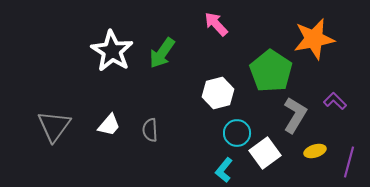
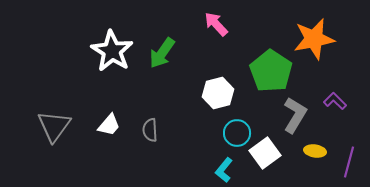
yellow ellipse: rotated 25 degrees clockwise
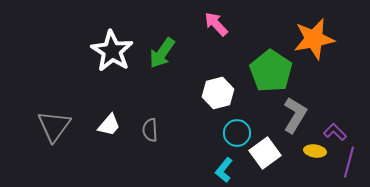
purple L-shape: moved 31 px down
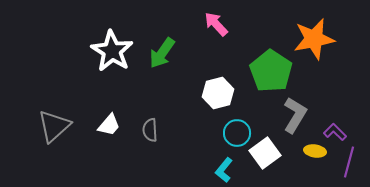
gray triangle: rotated 12 degrees clockwise
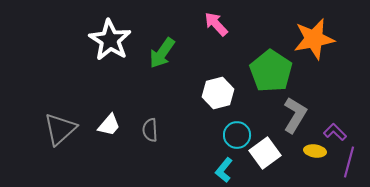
white star: moved 2 px left, 11 px up
gray triangle: moved 6 px right, 3 px down
cyan circle: moved 2 px down
